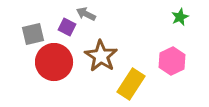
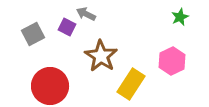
gray square: rotated 15 degrees counterclockwise
red circle: moved 4 px left, 24 px down
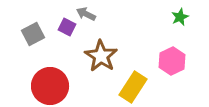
yellow rectangle: moved 2 px right, 3 px down
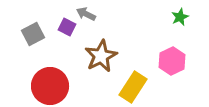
brown star: rotated 12 degrees clockwise
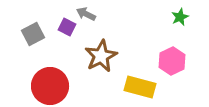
yellow rectangle: moved 7 px right; rotated 72 degrees clockwise
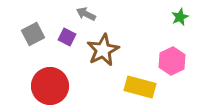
purple square: moved 10 px down
brown star: moved 2 px right, 6 px up
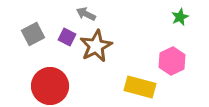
brown star: moved 7 px left, 4 px up
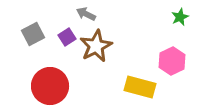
purple square: rotated 30 degrees clockwise
